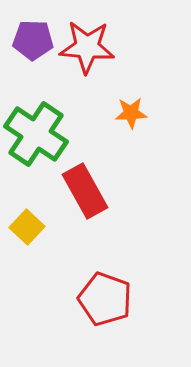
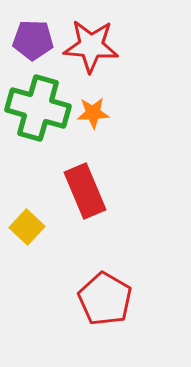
red star: moved 4 px right, 1 px up
orange star: moved 38 px left
green cross: moved 2 px right, 26 px up; rotated 18 degrees counterclockwise
red rectangle: rotated 6 degrees clockwise
red pentagon: rotated 10 degrees clockwise
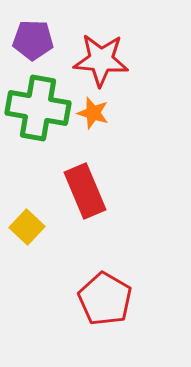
red star: moved 10 px right, 14 px down
green cross: rotated 6 degrees counterclockwise
orange star: rotated 20 degrees clockwise
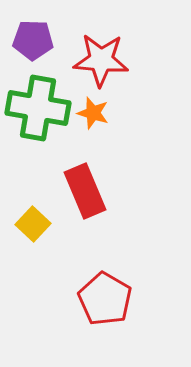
yellow square: moved 6 px right, 3 px up
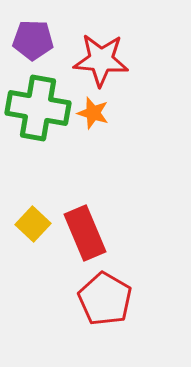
red rectangle: moved 42 px down
